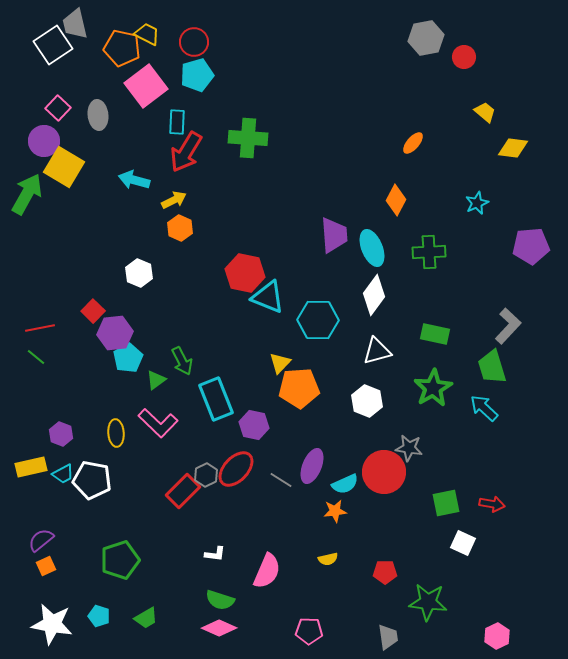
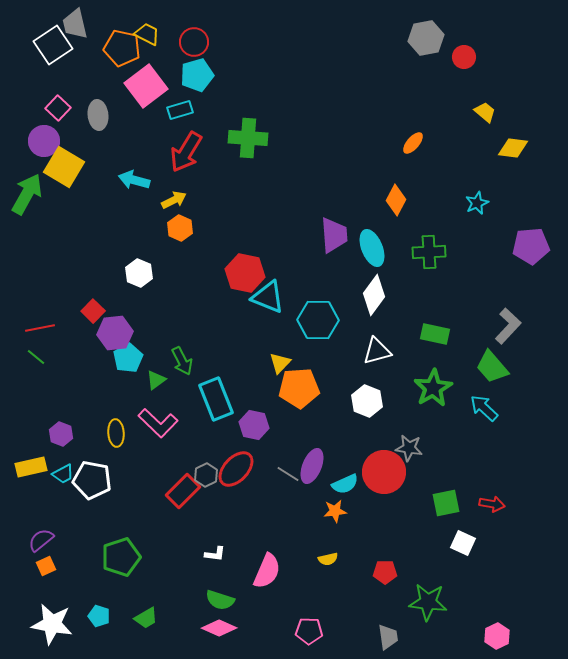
cyan rectangle at (177, 122): moved 3 px right, 12 px up; rotated 70 degrees clockwise
green trapezoid at (492, 367): rotated 24 degrees counterclockwise
gray line at (281, 480): moved 7 px right, 6 px up
green pentagon at (120, 560): moved 1 px right, 3 px up
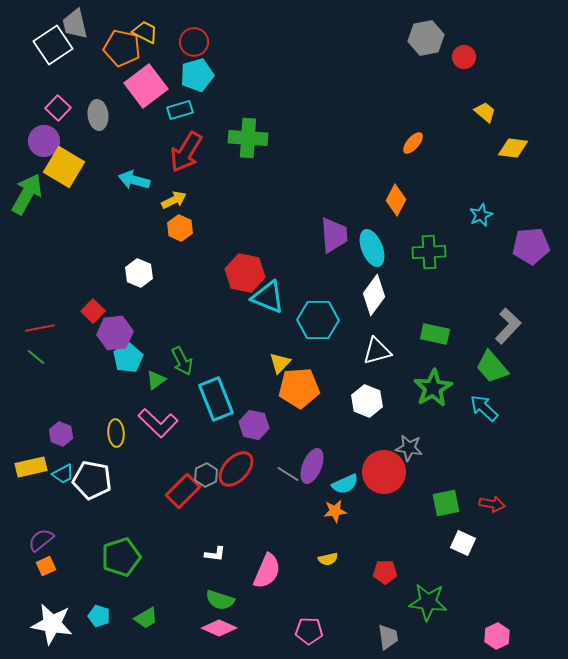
yellow trapezoid at (147, 34): moved 2 px left, 2 px up
cyan star at (477, 203): moved 4 px right, 12 px down
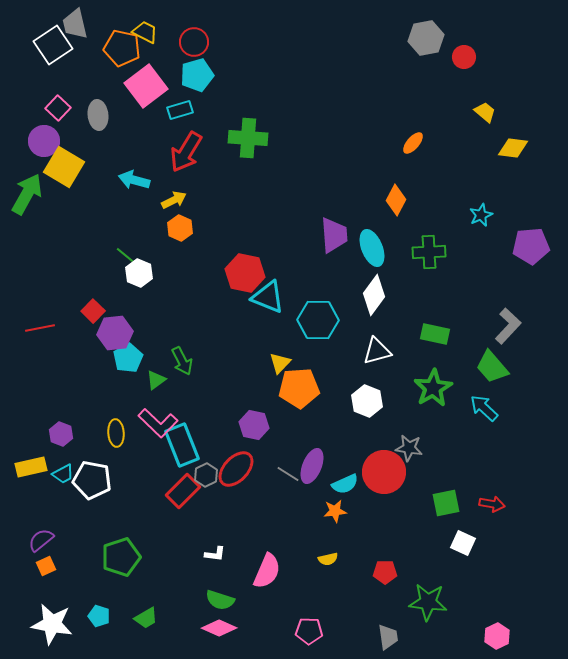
green line at (36, 357): moved 89 px right, 102 px up
cyan rectangle at (216, 399): moved 34 px left, 46 px down
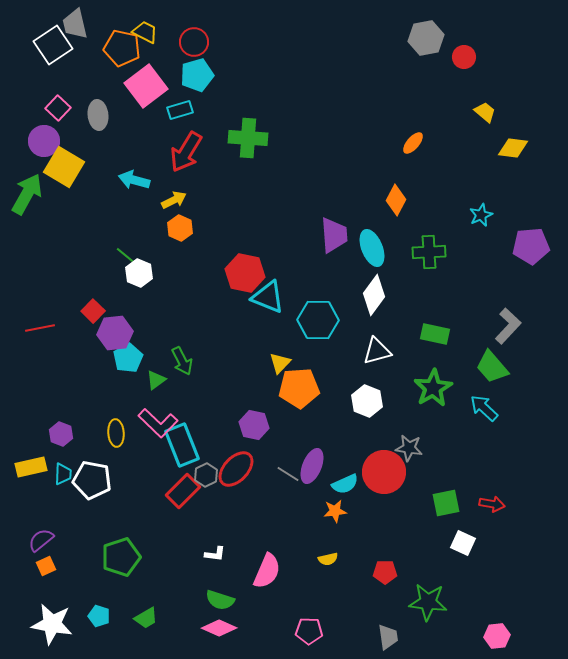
cyan trapezoid at (63, 474): rotated 60 degrees counterclockwise
pink hexagon at (497, 636): rotated 20 degrees clockwise
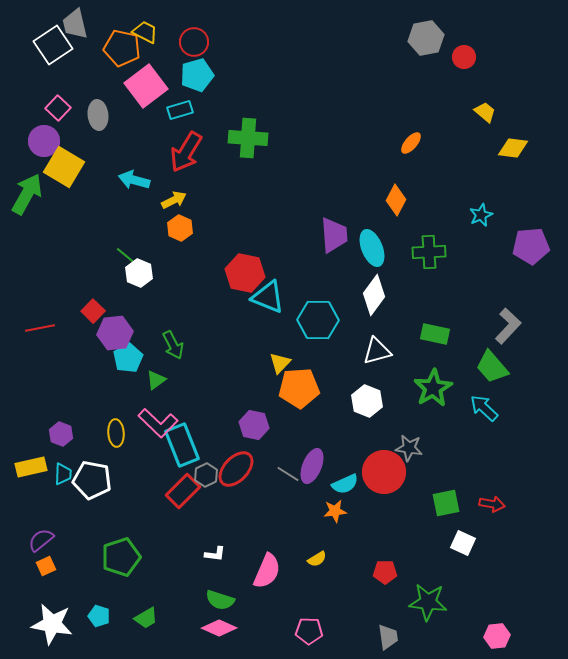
orange ellipse at (413, 143): moved 2 px left
green arrow at (182, 361): moved 9 px left, 16 px up
yellow semicircle at (328, 559): moved 11 px left; rotated 18 degrees counterclockwise
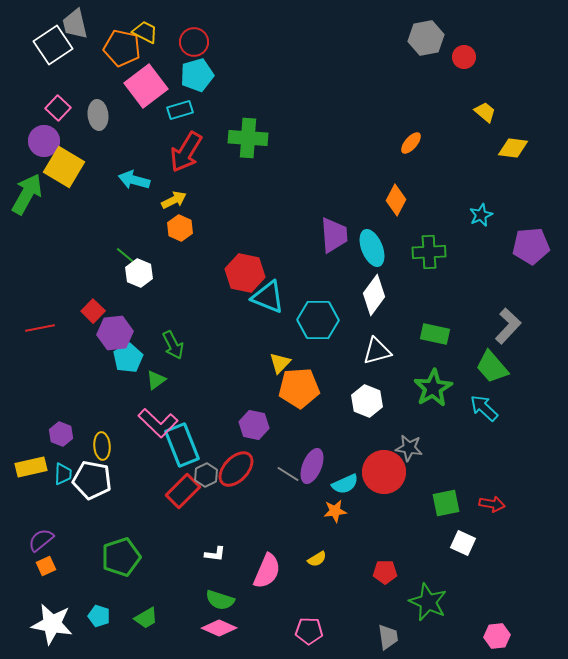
yellow ellipse at (116, 433): moved 14 px left, 13 px down
green star at (428, 602): rotated 18 degrees clockwise
